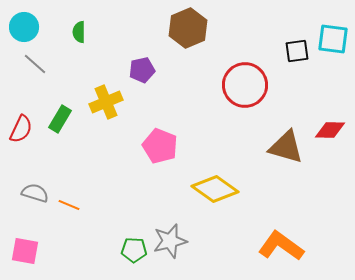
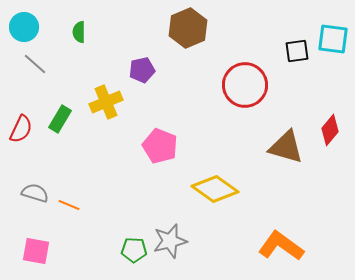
red diamond: rotated 52 degrees counterclockwise
pink square: moved 11 px right
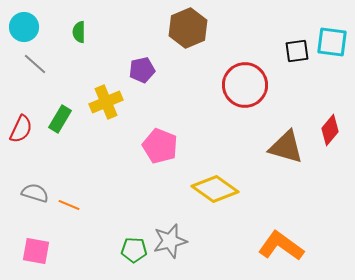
cyan square: moved 1 px left, 3 px down
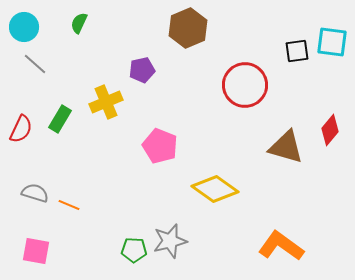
green semicircle: moved 9 px up; rotated 25 degrees clockwise
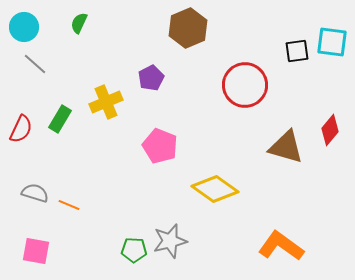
purple pentagon: moved 9 px right, 8 px down; rotated 15 degrees counterclockwise
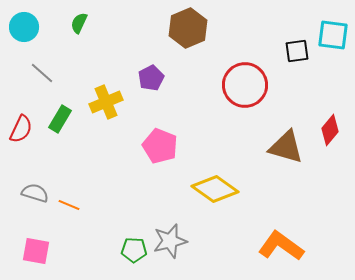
cyan square: moved 1 px right, 7 px up
gray line: moved 7 px right, 9 px down
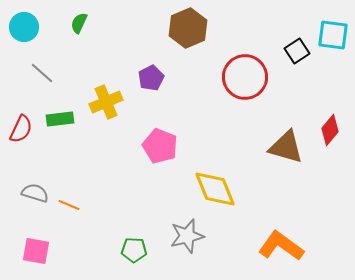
black square: rotated 25 degrees counterclockwise
red circle: moved 8 px up
green rectangle: rotated 52 degrees clockwise
yellow diamond: rotated 33 degrees clockwise
gray star: moved 17 px right, 5 px up
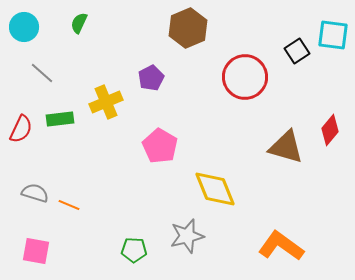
pink pentagon: rotated 8 degrees clockwise
